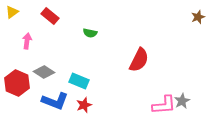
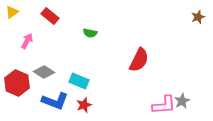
pink arrow: rotated 21 degrees clockwise
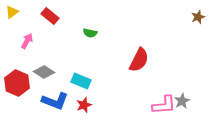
cyan rectangle: moved 2 px right
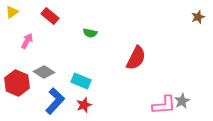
red semicircle: moved 3 px left, 2 px up
blue L-shape: rotated 68 degrees counterclockwise
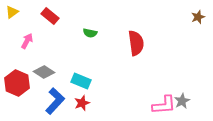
red semicircle: moved 15 px up; rotated 35 degrees counterclockwise
red star: moved 2 px left, 2 px up
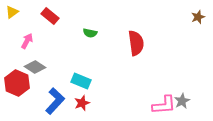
gray diamond: moved 9 px left, 5 px up
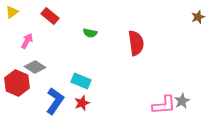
blue L-shape: rotated 8 degrees counterclockwise
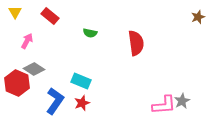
yellow triangle: moved 3 px right; rotated 24 degrees counterclockwise
gray diamond: moved 1 px left, 2 px down
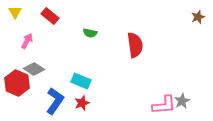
red semicircle: moved 1 px left, 2 px down
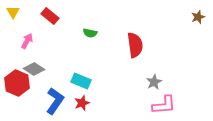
yellow triangle: moved 2 px left
gray star: moved 28 px left, 19 px up
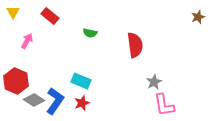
gray diamond: moved 31 px down
red hexagon: moved 1 px left, 2 px up
pink L-shape: rotated 85 degrees clockwise
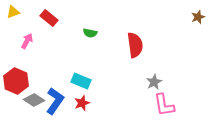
yellow triangle: rotated 40 degrees clockwise
red rectangle: moved 1 px left, 2 px down
